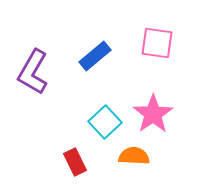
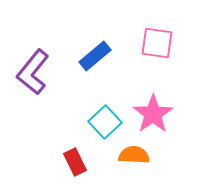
purple L-shape: rotated 9 degrees clockwise
orange semicircle: moved 1 px up
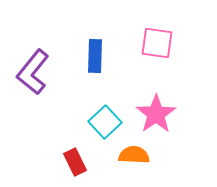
blue rectangle: rotated 48 degrees counterclockwise
pink star: moved 3 px right
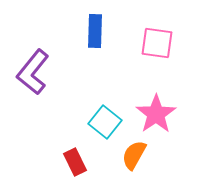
blue rectangle: moved 25 px up
cyan square: rotated 8 degrees counterclockwise
orange semicircle: rotated 64 degrees counterclockwise
